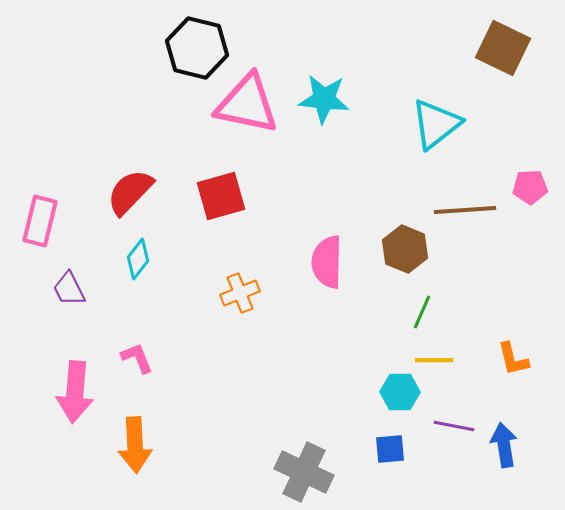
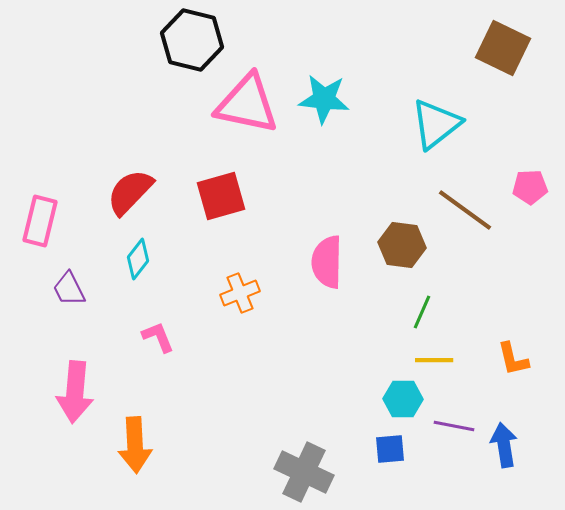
black hexagon: moved 5 px left, 8 px up
brown line: rotated 40 degrees clockwise
brown hexagon: moved 3 px left, 4 px up; rotated 15 degrees counterclockwise
pink L-shape: moved 21 px right, 21 px up
cyan hexagon: moved 3 px right, 7 px down
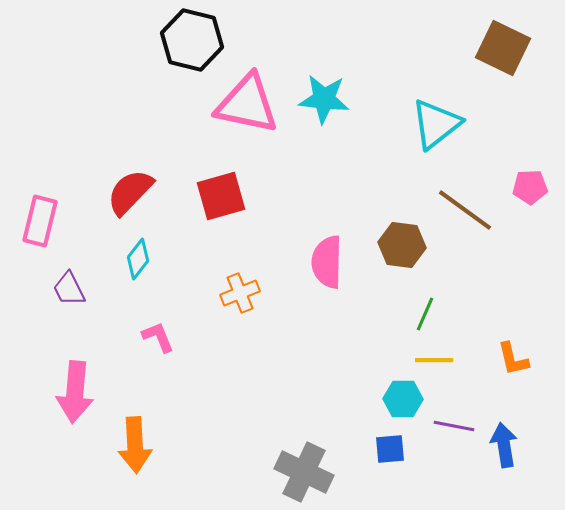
green line: moved 3 px right, 2 px down
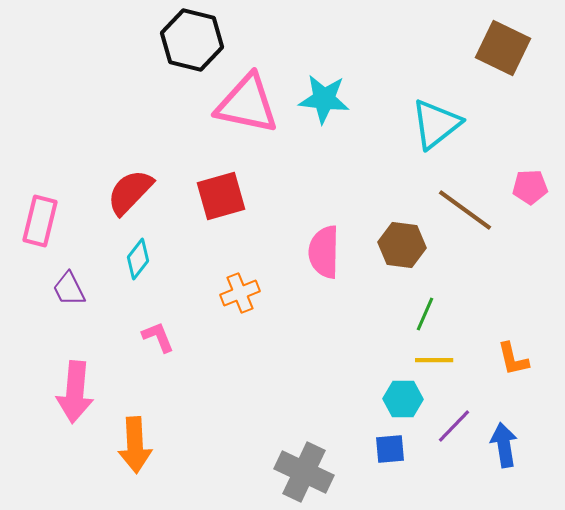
pink semicircle: moved 3 px left, 10 px up
purple line: rotated 57 degrees counterclockwise
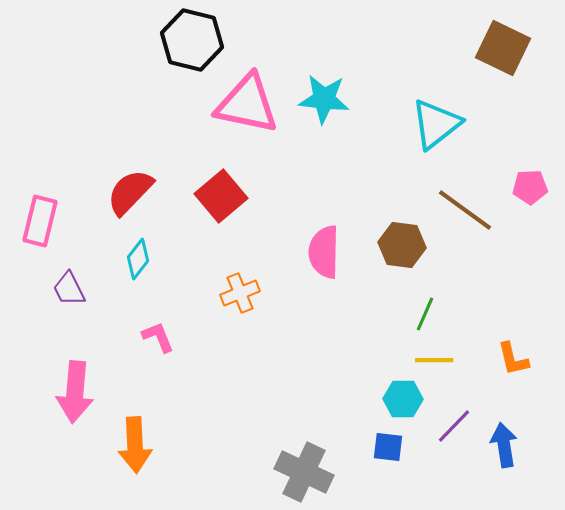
red square: rotated 24 degrees counterclockwise
blue square: moved 2 px left, 2 px up; rotated 12 degrees clockwise
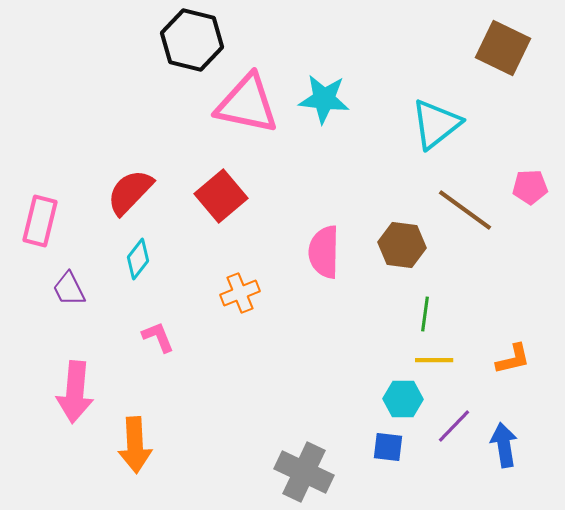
green line: rotated 16 degrees counterclockwise
orange L-shape: rotated 90 degrees counterclockwise
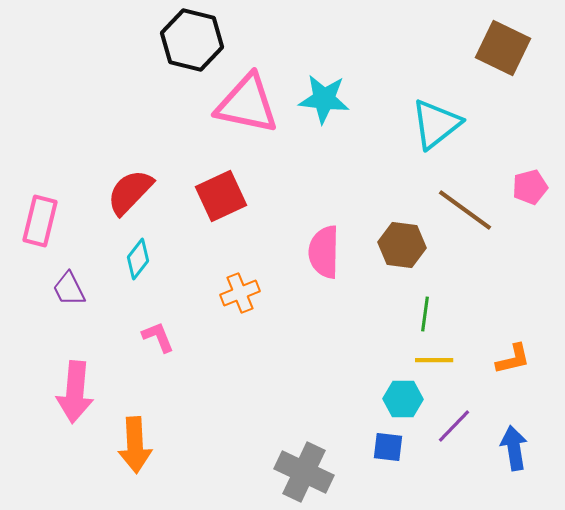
pink pentagon: rotated 12 degrees counterclockwise
red square: rotated 15 degrees clockwise
blue arrow: moved 10 px right, 3 px down
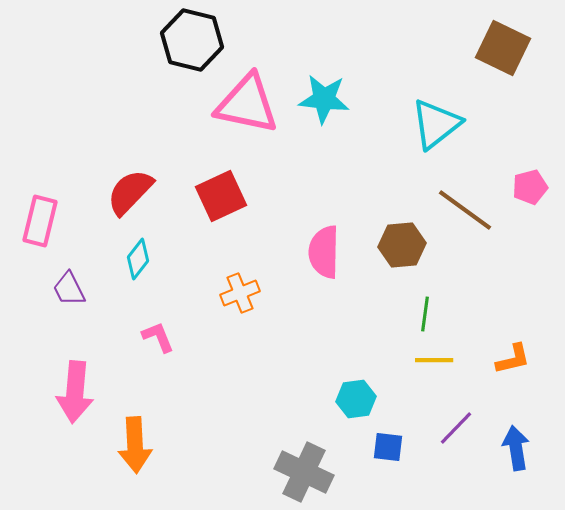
brown hexagon: rotated 12 degrees counterclockwise
cyan hexagon: moved 47 px left; rotated 9 degrees counterclockwise
purple line: moved 2 px right, 2 px down
blue arrow: moved 2 px right
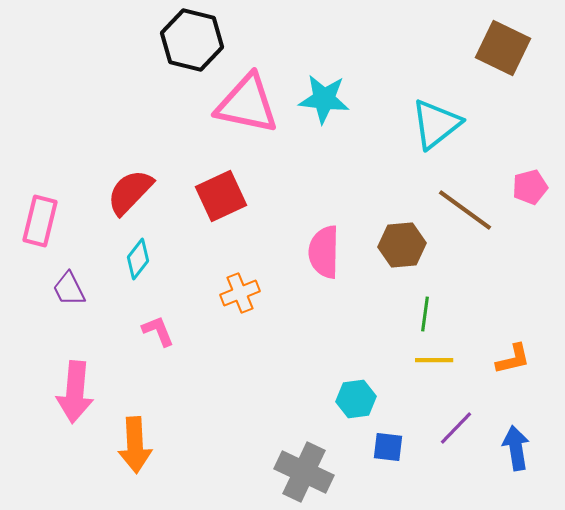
pink L-shape: moved 6 px up
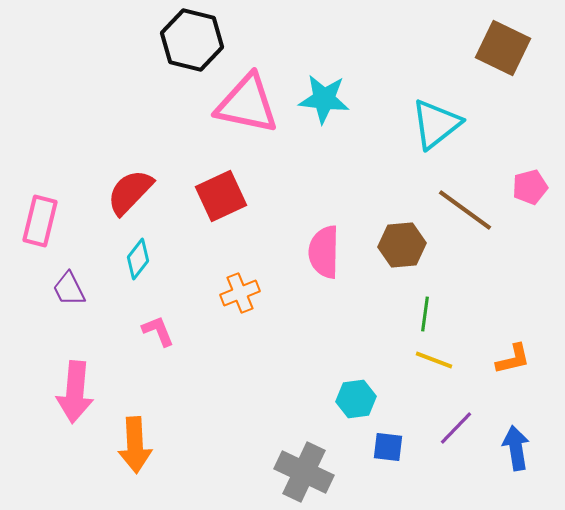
yellow line: rotated 21 degrees clockwise
